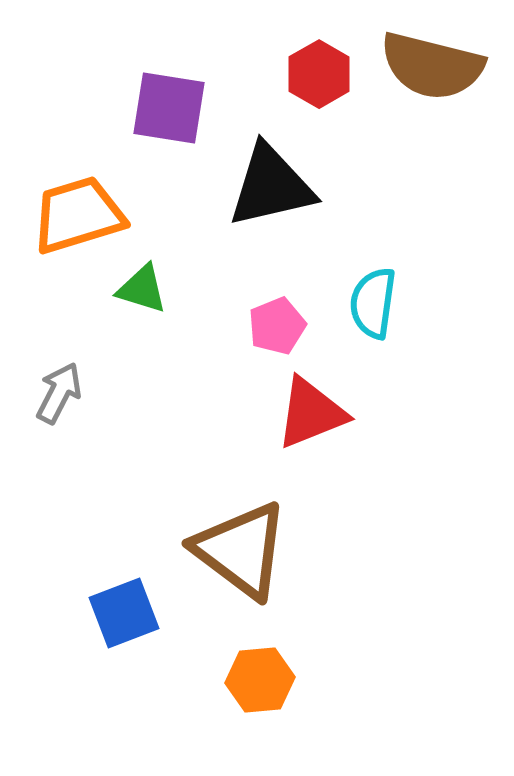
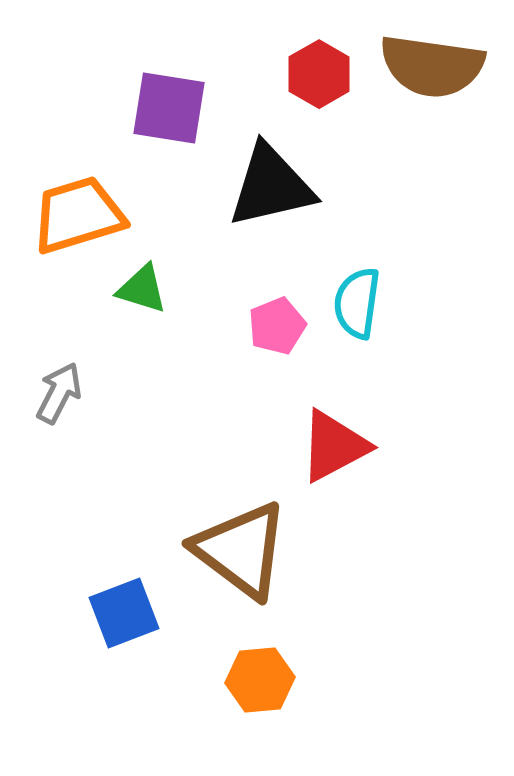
brown semicircle: rotated 6 degrees counterclockwise
cyan semicircle: moved 16 px left
red triangle: moved 23 px right, 33 px down; rotated 6 degrees counterclockwise
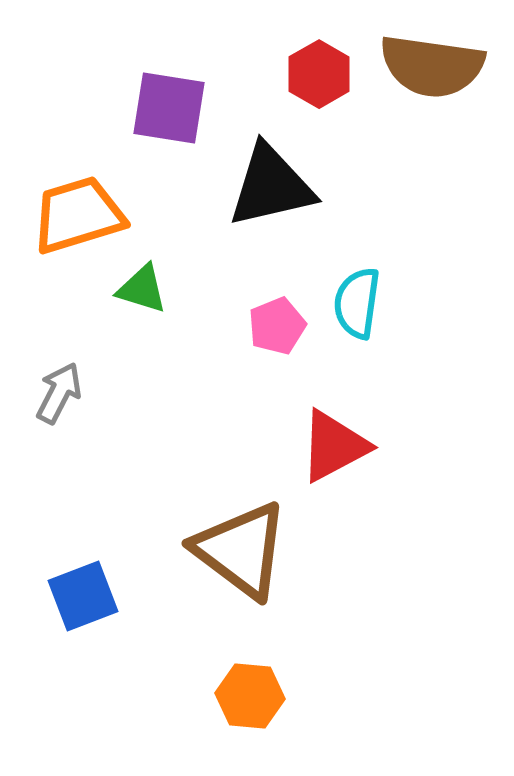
blue square: moved 41 px left, 17 px up
orange hexagon: moved 10 px left, 16 px down; rotated 10 degrees clockwise
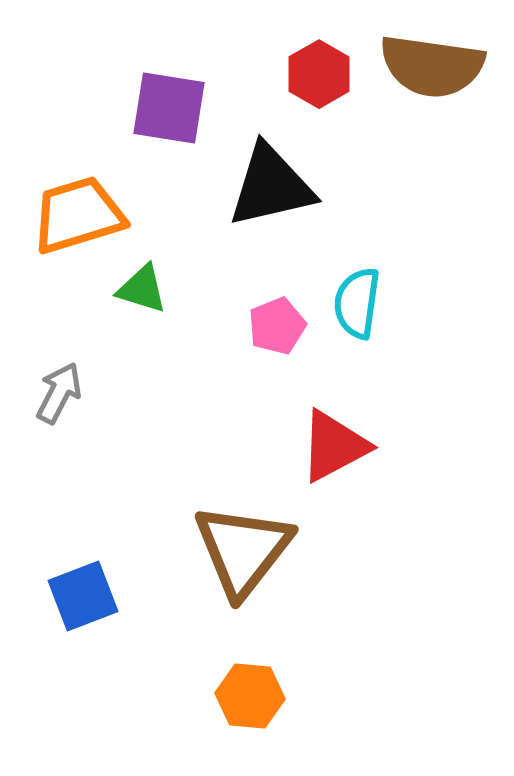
brown triangle: moved 2 px right; rotated 31 degrees clockwise
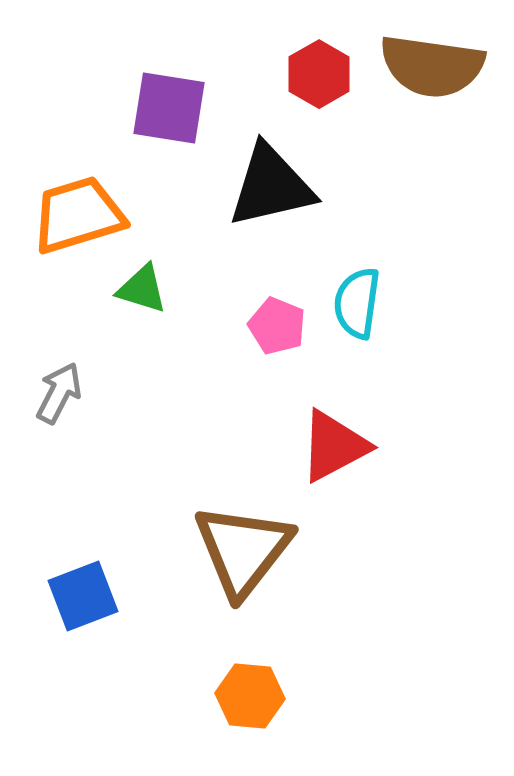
pink pentagon: rotated 28 degrees counterclockwise
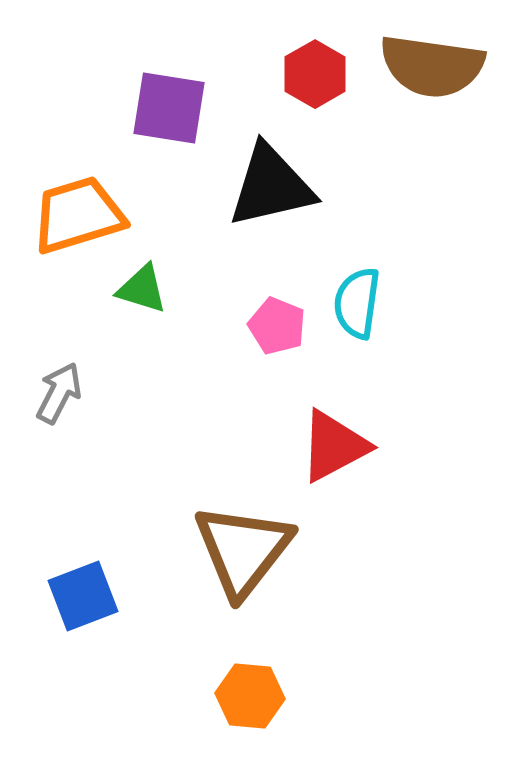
red hexagon: moved 4 px left
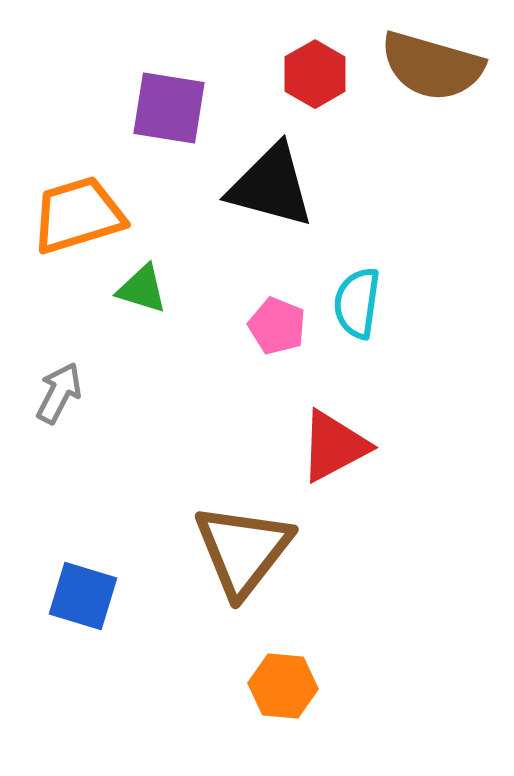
brown semicircle: rotated 8 degrees clockwise
black triangle: rotated 28 degrees clockwise
blue square: rotated 38 degrees clockwise
orange hexagon: moved 33 px right, 10 px up
